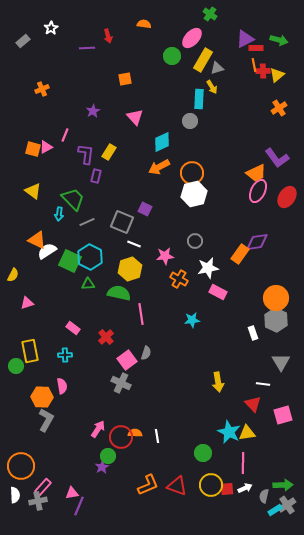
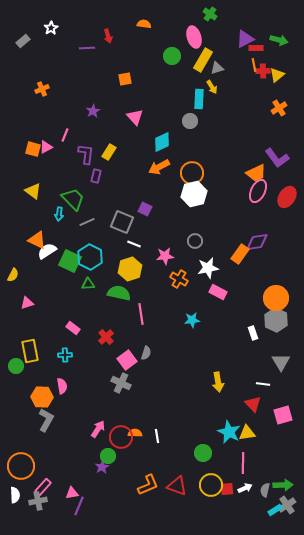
pink ellipse at (192, 38): moved 2 px right, 1 px up; rotated 60 degrees counterclockwise
gray semicircle at (264, 496): moved 1 px right, 6 px up
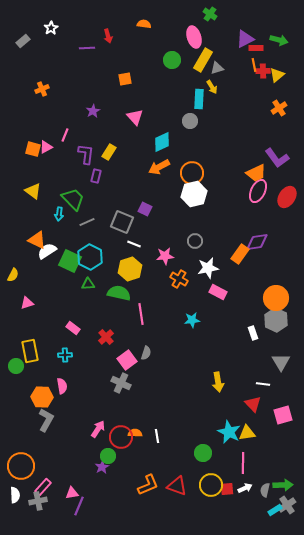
green circle at (172, 56): moved 4 px down
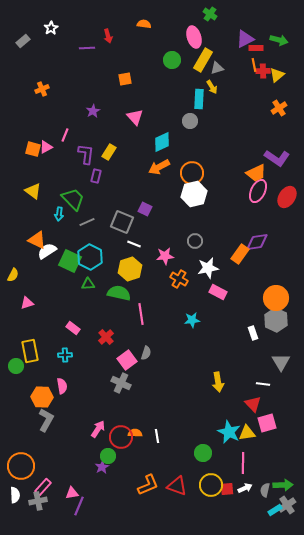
purple L-shape at (277, 158): rotated 20 degrees counterclockwise
pink square at (283, 415): moved 16 px left, 8 px down
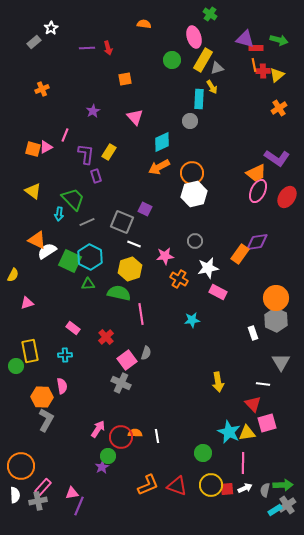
red arrow at (108, 36): moved 12 px down
purple triangle at (245, 39): rotated 42 degrees clockwise
gray rectangle at (23, 41): moved 11 px right, 1 px down
purple rectangle at (96, 176): rotated 32 degrees counterclockwise
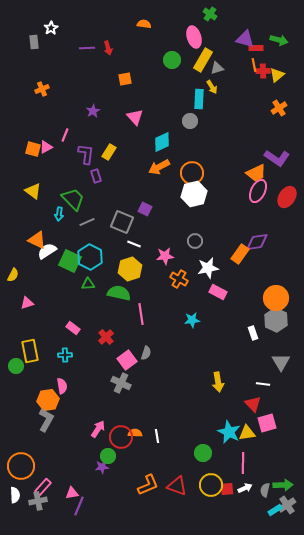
gray rectangle at (34, 42): rotated 56 degrees counterclockwise
orange hexagon at (42, 397): moved 6 px right, 3 px down; rotated 10 degrees counterclockwise
purple star at (102, 467): rotated 24 degrees clockwise
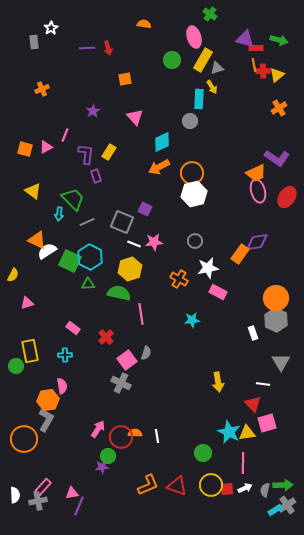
orange square at (33, 149): moved 8 px left
pink ellipse at (258, 191): rotated 40 degrees counterclockwise
pink star at (165, 256): moved 11 px left, 14 px up
orange circle at (21, 466): moved 3 px right, 27 px up
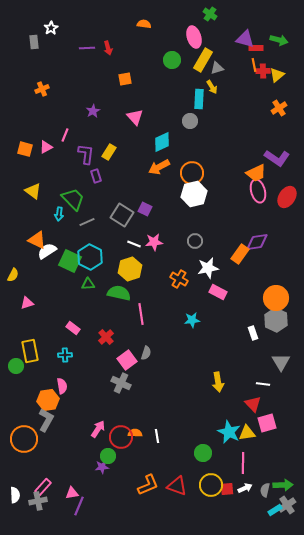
gray square at (122, 222): moved 7 px up; rotated 10 degrees clockwise
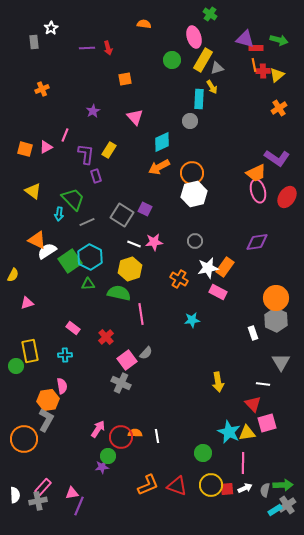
yellow rectangle at (109, 152): moved 2 px up
orange rectangle at (240, 254): moved 15 px left, 13 px down
green square at (70, 261): rotated 30 degrees clockwise
gray semicircle at (146, 353): rotated 24 degrees clockwise
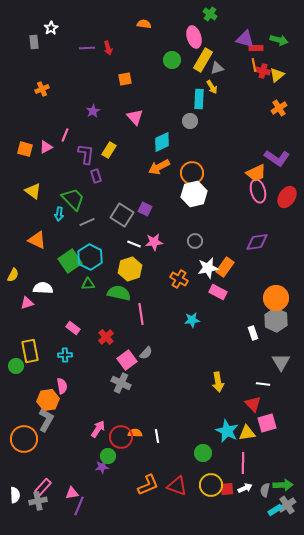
red cross at (263, 71): rotated 16 degrees clockwise
white semicircle at (47, 251): moved 4 px left, 37 px down; rotated 36 degrees clockwise
cyan star at (229, 432): moved 2 px left, 1 px up
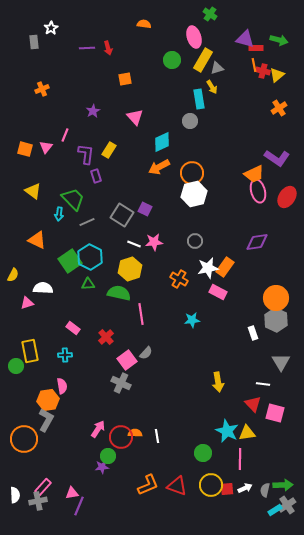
cyan rectangle at (199, 99): rotated 12 degrees counterclockwise
pink triangle at (46, 147): rotated 24 degrees counterclockwise
orange trapezoid at (256, 173): moved 2 px left, 1 px down
pink square at (267, 423): moved 8 px right, 10 px up; rotated 30 degrees clockwise
pink line at (243, 463): moved 3 px left, 4 px up
